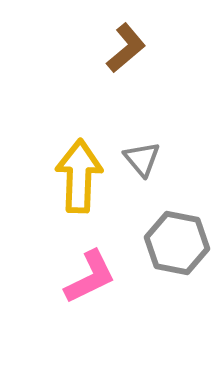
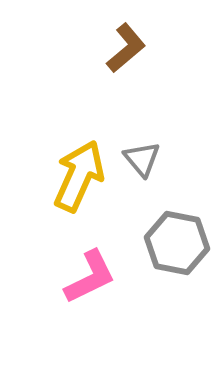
yellow arrow: rotated 22 degrees clockwise
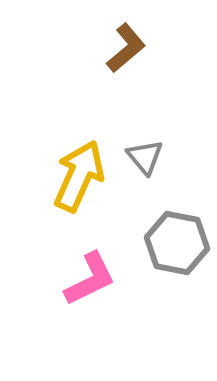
gray triangle: moved 3 px right, 2 px up
pink L-shape: moved 2 px down
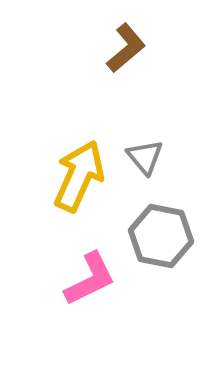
gray hexagon: moved 16 px left, 7 px up
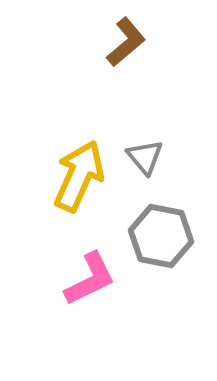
brown L-shape: moved 6 px up
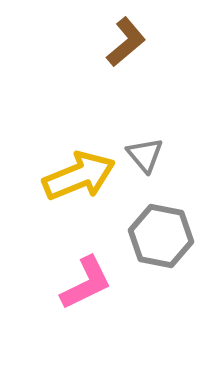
gray triangle: moved 2 px up
yellow arrow: rotated 44 degrees clockwise
pink L-shape: moved 4 px left, 4 px down
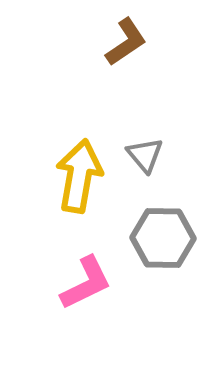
brown L-shape: rotated 6 degrees clockwise
yellow arrow: rotated 58 degrees counterclockwise
gray hexagon: moved 2 px right, 2 px down; rotated 10 degrees counterclockwise
